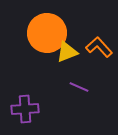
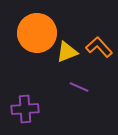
orange circle: moved 10 px left
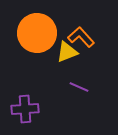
orange L-shape: moved 18 px left, 10 px up
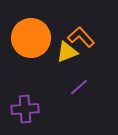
orange circle: moved 6 px left, 5 px down
purple line: rotated 66 degrees counterclockwise
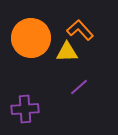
orange L-shape: moved 1 px left, 7 px up
yellow triangle: rotated 20 degrees clockwise
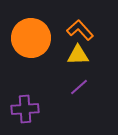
yellow triangle: moved 11 px right, 3 px down
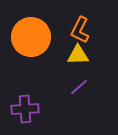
orange L-shape: rotated 112 degrees counterclockwise
orange circle: moved 1 px up
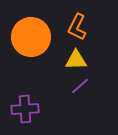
orange L-shape: moved 3 px left, 3 px up
yellow triangle: moved 2 px left, 5 px down
purple line: moved 1 px right, 1 px up
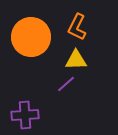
purple line: moved 14 px left, 2 px up
purple cross: moved 6 px down
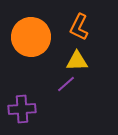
orange L-shape: moved 2 px right
yellow triangle: moved 1 px right, 1 px down
purple cross: moved 3 px left, 6 px up
